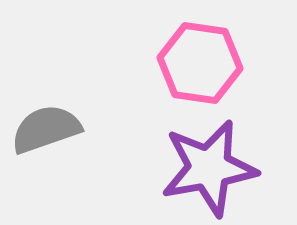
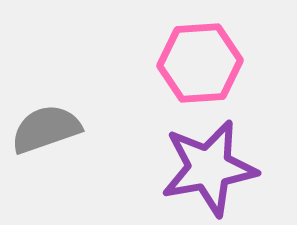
pink hexagon: rotated 12 degrees counterclockwise
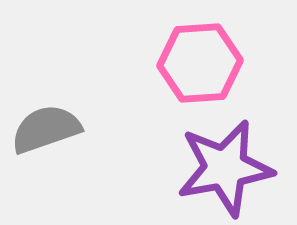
purple star: moved 16 px right
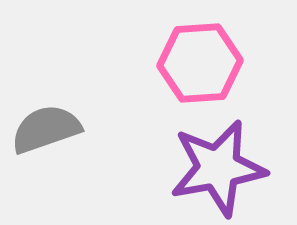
purple star: moved 7 px left
